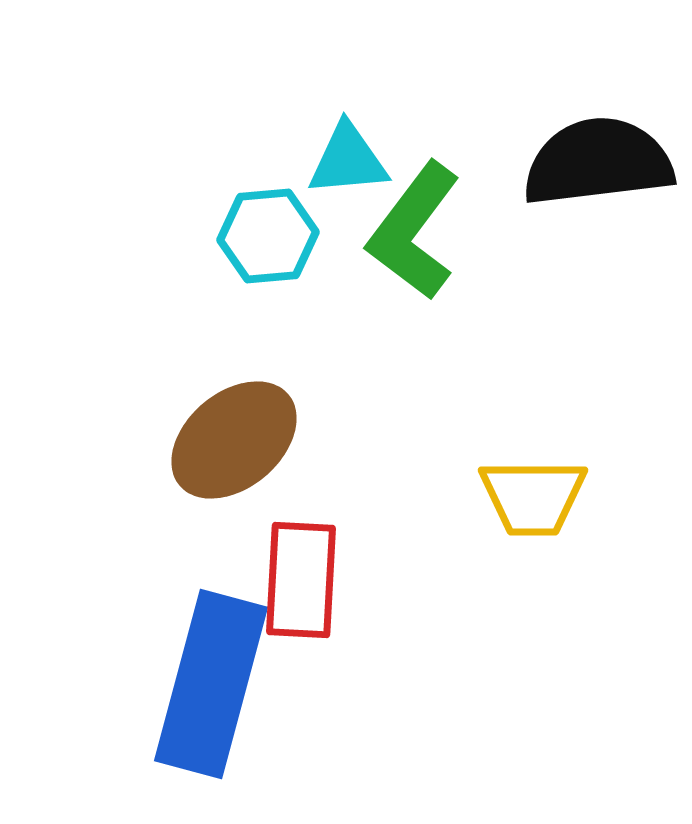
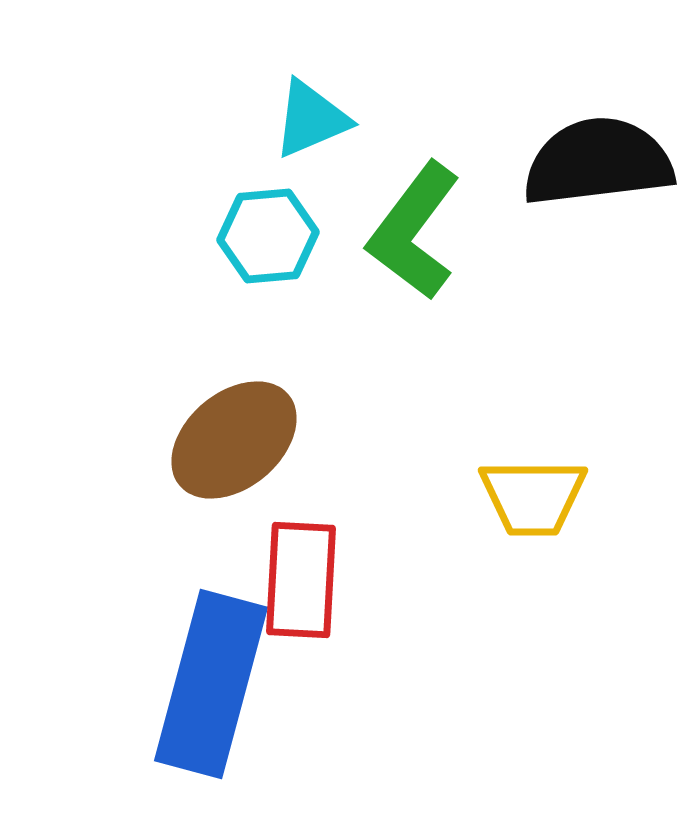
cyan triangle: moved 37 px left, 41 px up; rotated 18 degrees counterclockwise
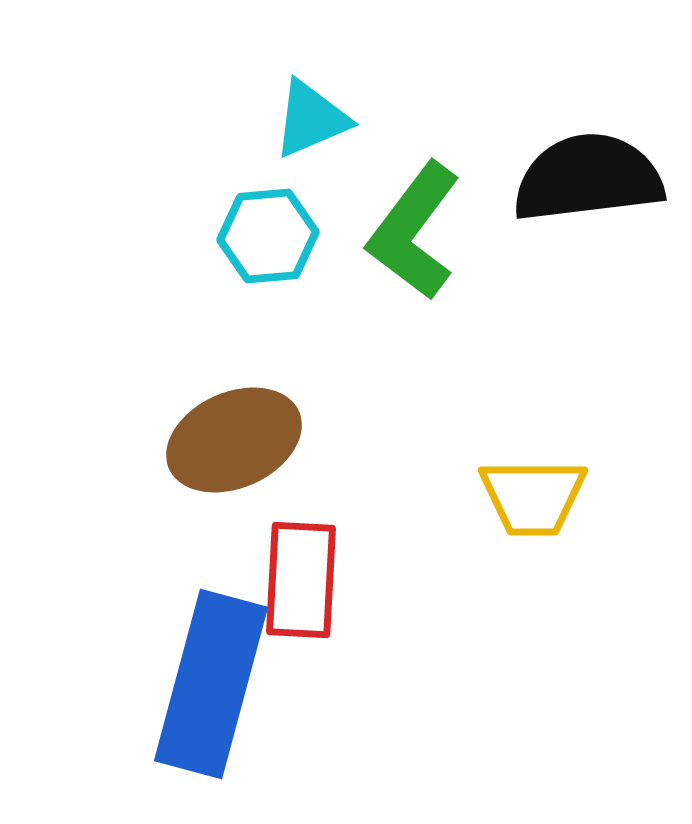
black semicircle: moved 10 px left, 16 px down
brown ellipse: rotated 16 degrees clockwise
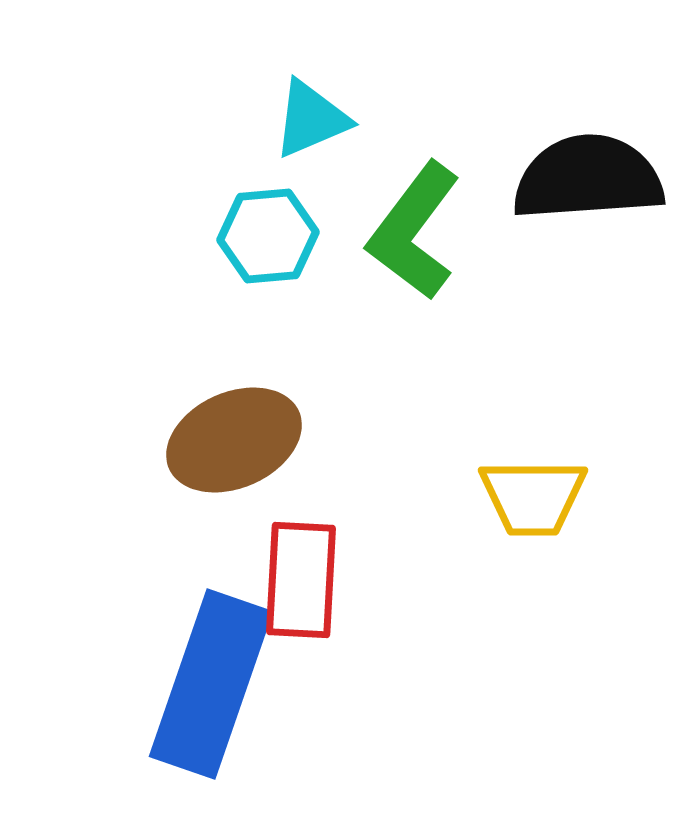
black semicircle: rotated 3 degrees clockwise
blue rectangle: rotated 4 degrees clockwise
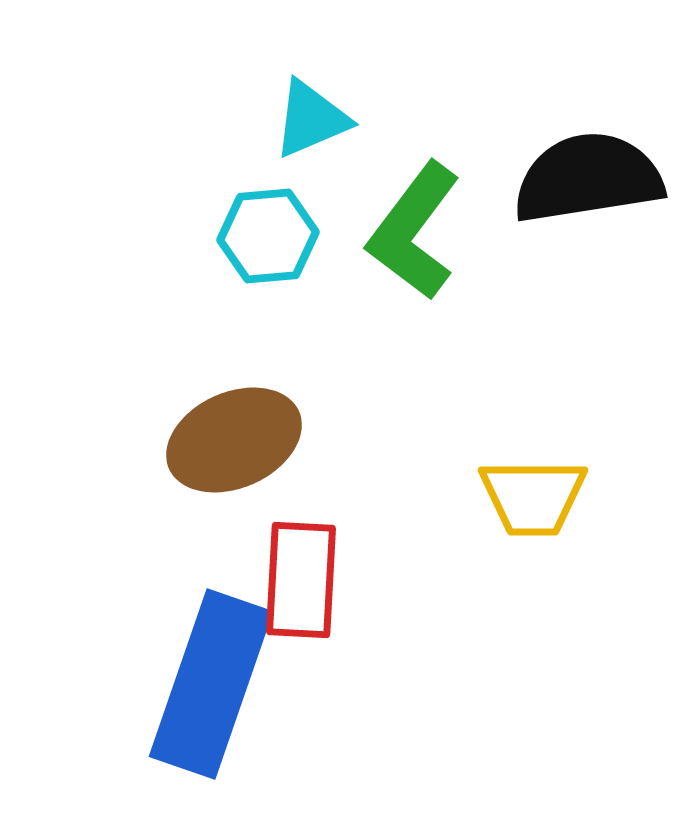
black semicircle: rotated 5 degrees counterclockwise
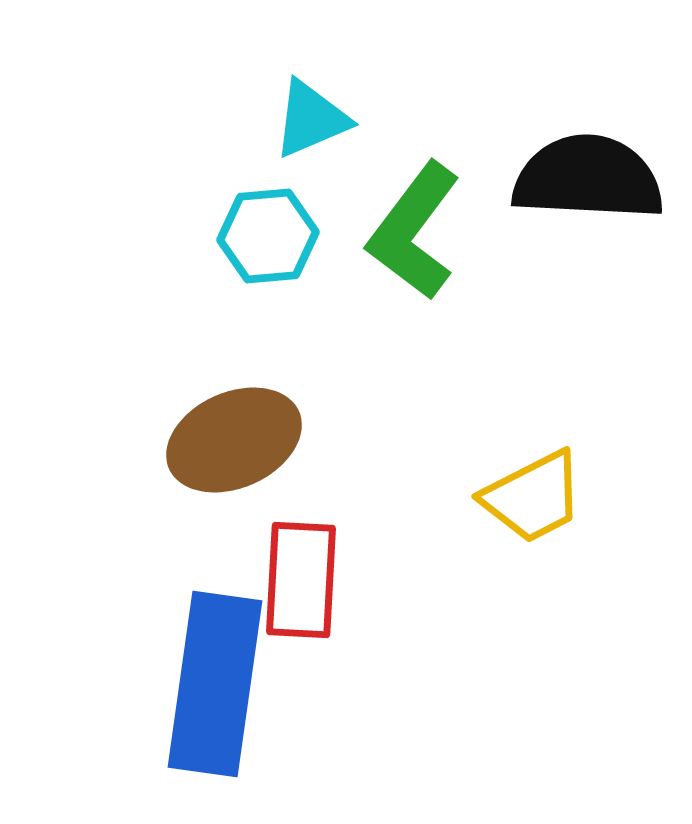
black semicircle: rotated 12 degrees clockwise
yellow trapezoid: rotated 27 degrees counterclockwise
blue rectangle: moved 4 px right; rotated 11 degrees counterclockwise
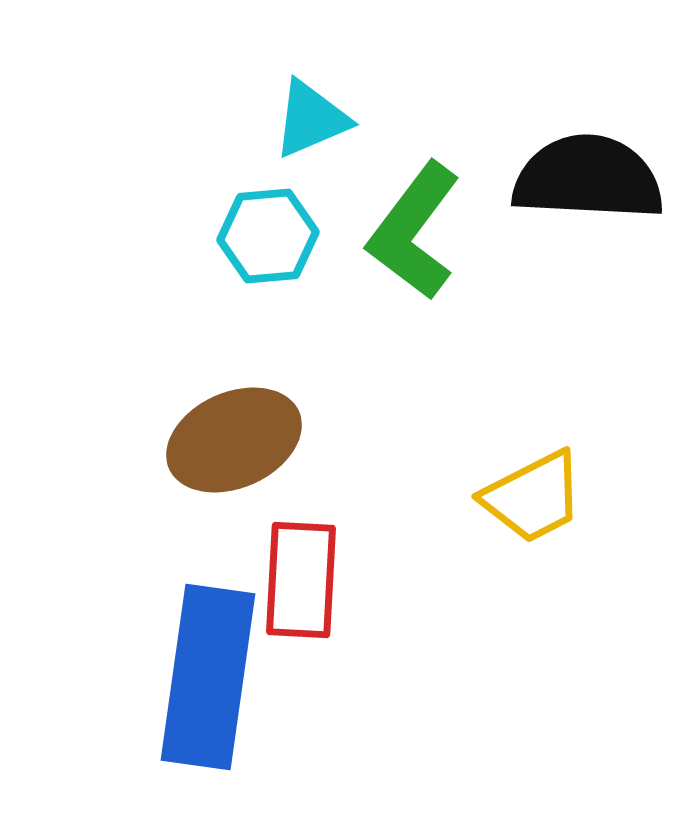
blue rectangle: moved 7 px left, 7 px up
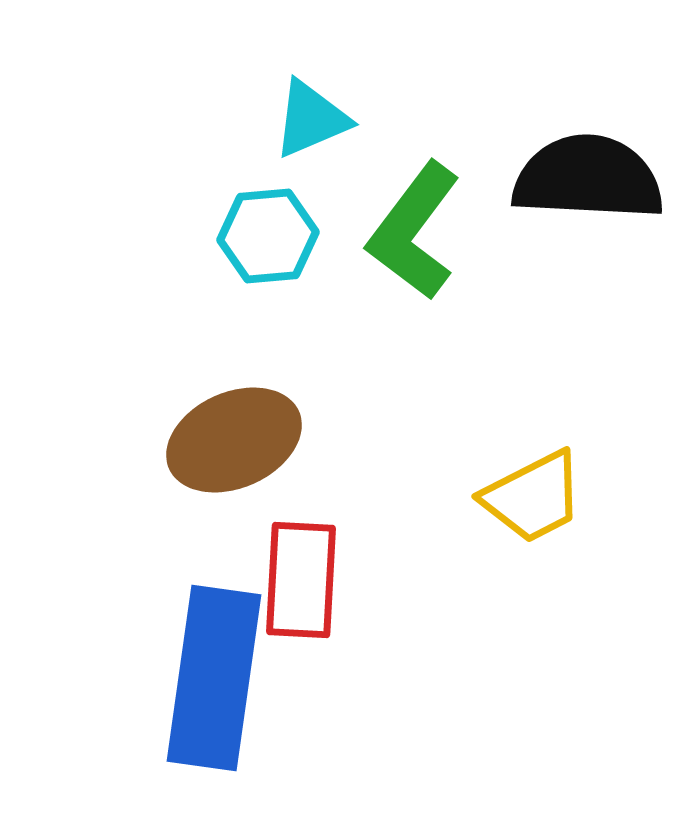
blue rectangle: moved 6 px right, 1 px down
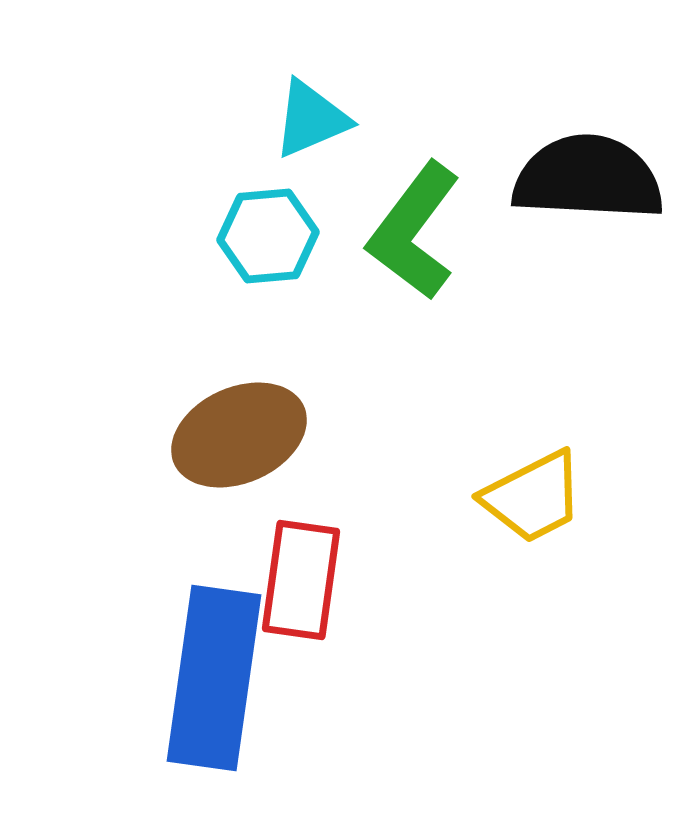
brown ellipse: moved 5 px right, 5 px up
red rectangle: rotated 5 degrees clockwise
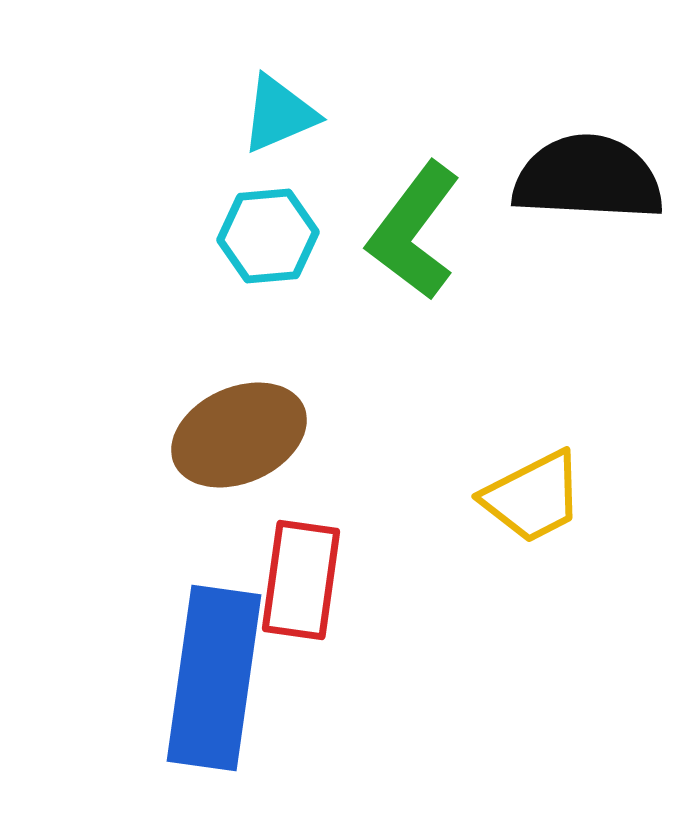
cyan triangle: moved 32 px left, 5 px up
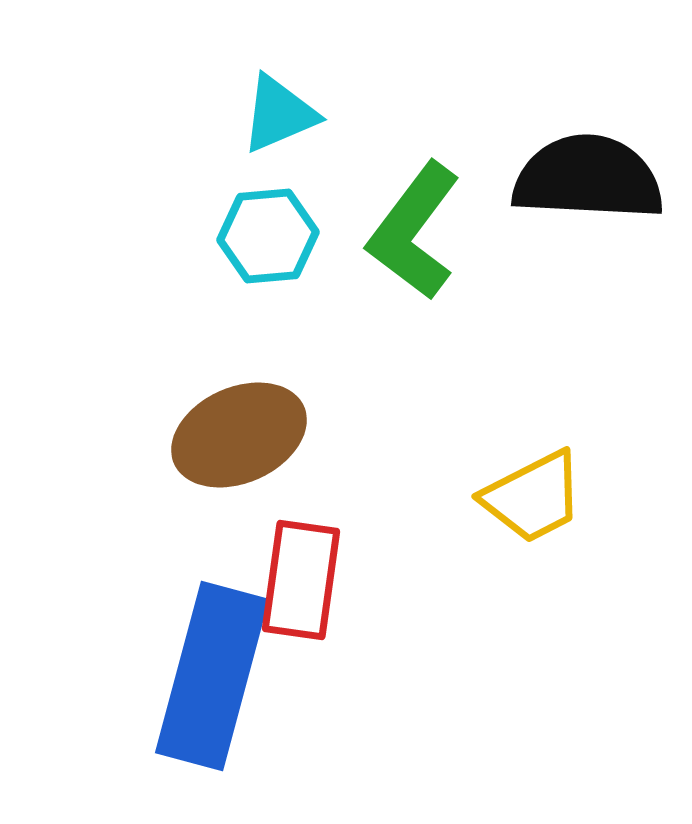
blue rectangle: moved 2 px left, 2 px up; rotated 7 degrees clockwise
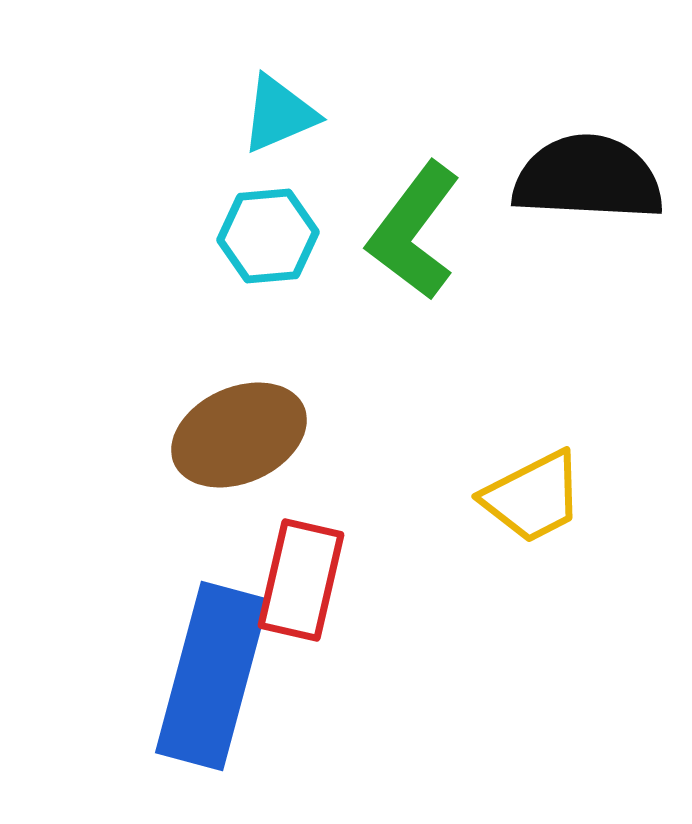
red rectangle: rotated 5 degrees clockwise
